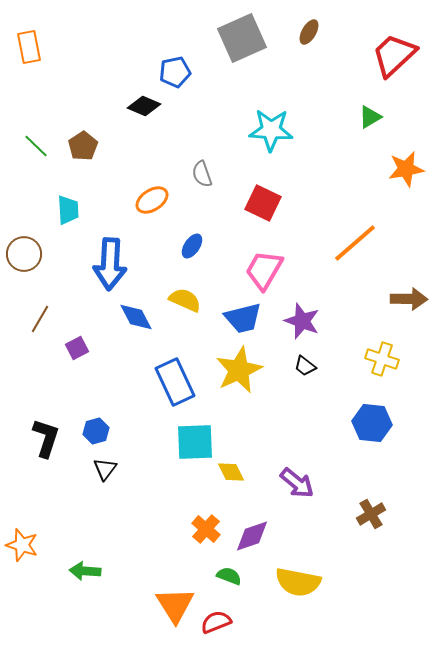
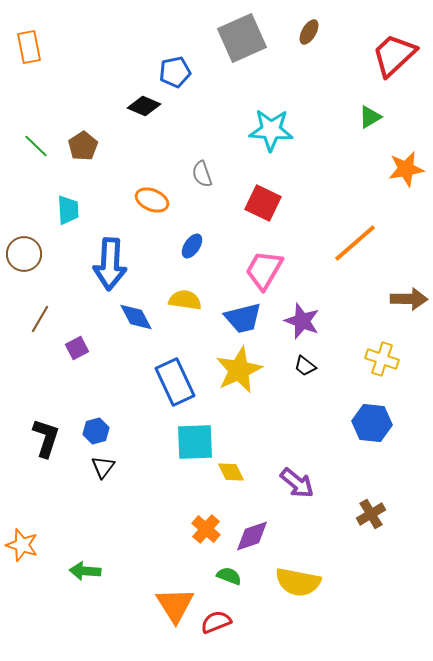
orange ellipse at (152, 200): rotated 56 degrees clockwise
yellow semicircle at (185, 300): rotated 16 degrees counterclockwise
black triangle at (105, 469): moved 2 px left, 2 px up
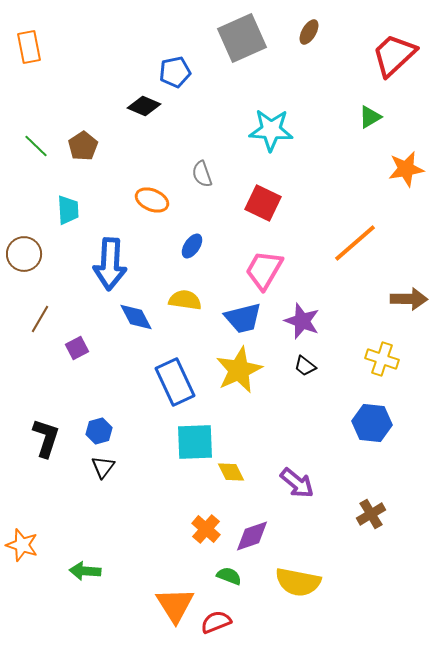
blue hexagon at (96, 431): moved 3 px right
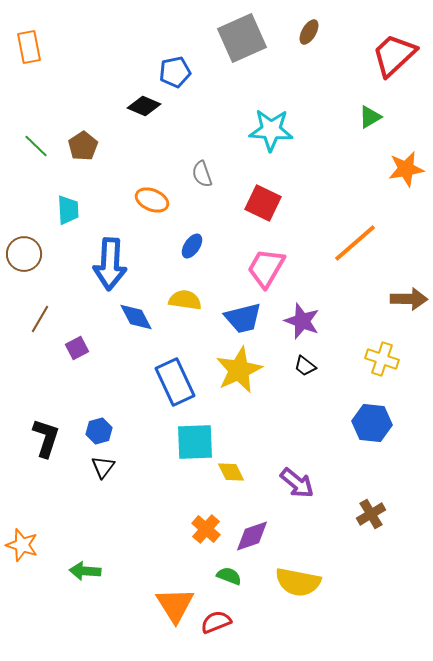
pink trapezoid at (264, 270): moved 2 px right, 2 px up
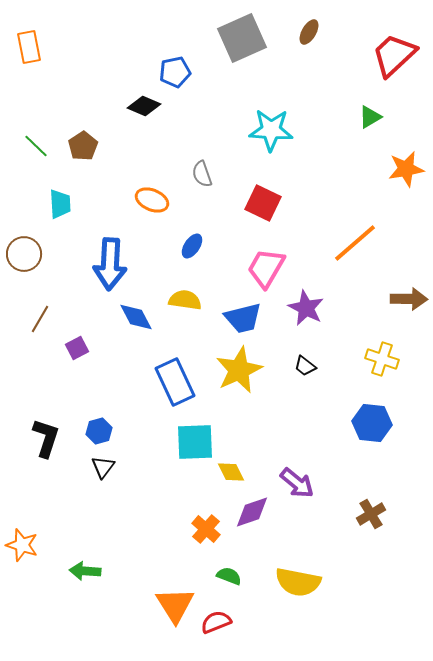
cyan trapezoid at (68, 210): moved 8 px left, 6 px up
purple star at (302, 321): moved 4 px right, 13 px up; rotated 6 degrees clockwise
purple diamond at (252, 536): moved 24 px up
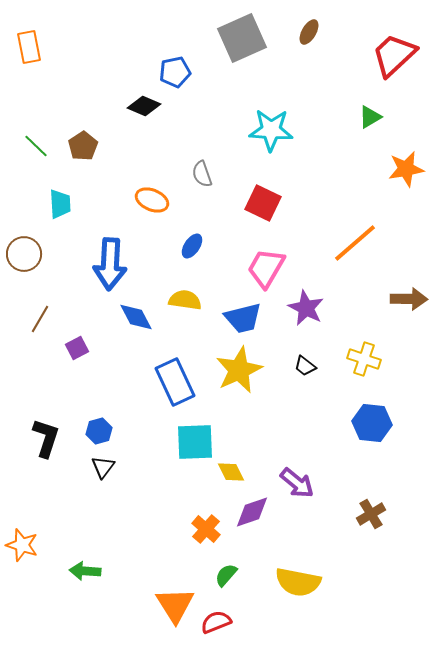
yellow cross at (382, 359): moved 18 px left
green semicircle at (229, 576): moved 3 px left, 1 px up; rotated 70 degrees counterclockwise
